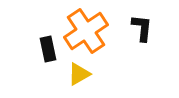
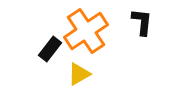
black L-shape: moved 6 px up
black rectangle: moved 2 px right; rotated 50 degrees clockwise
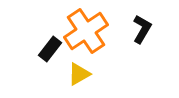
black L-shape: moved 7 px down; rotated 24 degrees clockwise
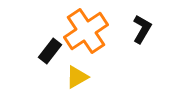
black rectangle: moved 2 px down
yellow triangle: moved 2 px left, 3 px down
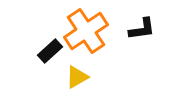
black L-shape: rotated 52 degrees clockwise
black rectangle: rotated 10 degrees clockwise
